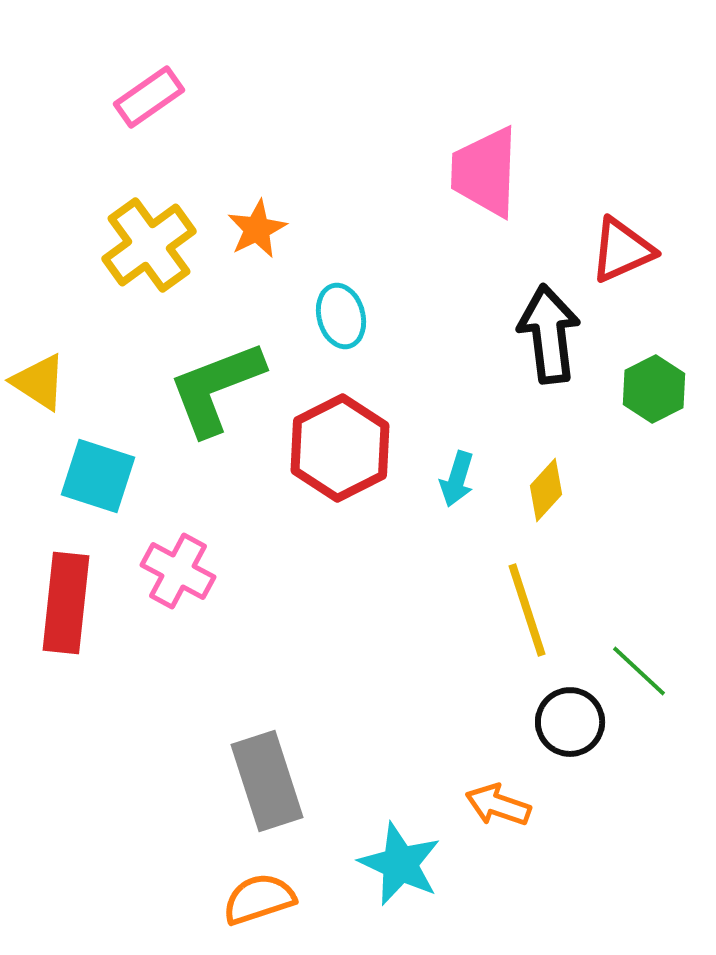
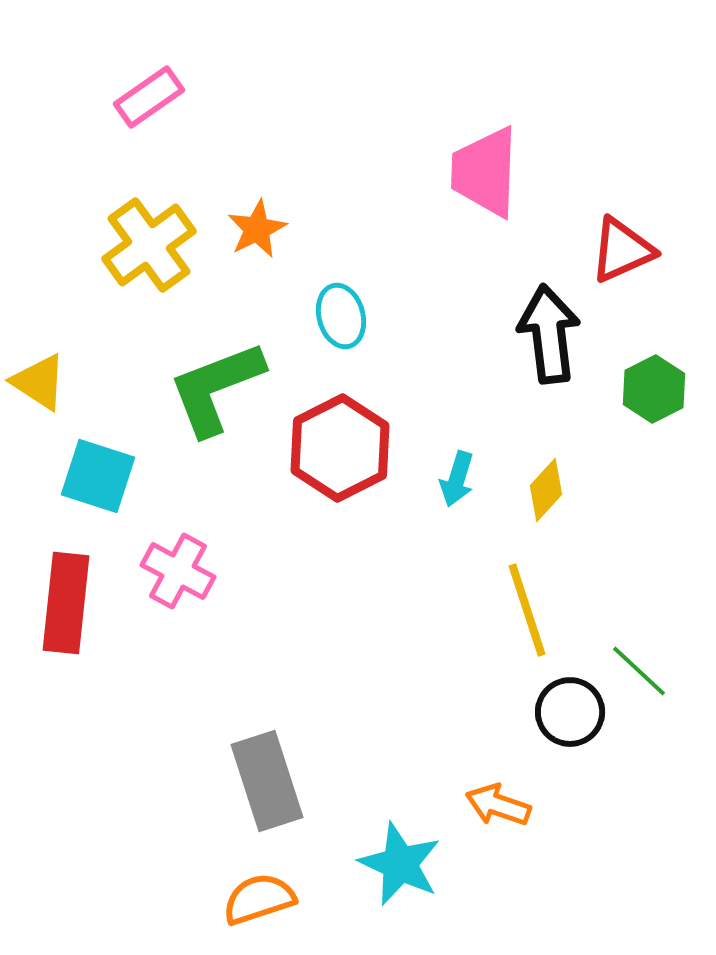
black circle: moved 10 px up
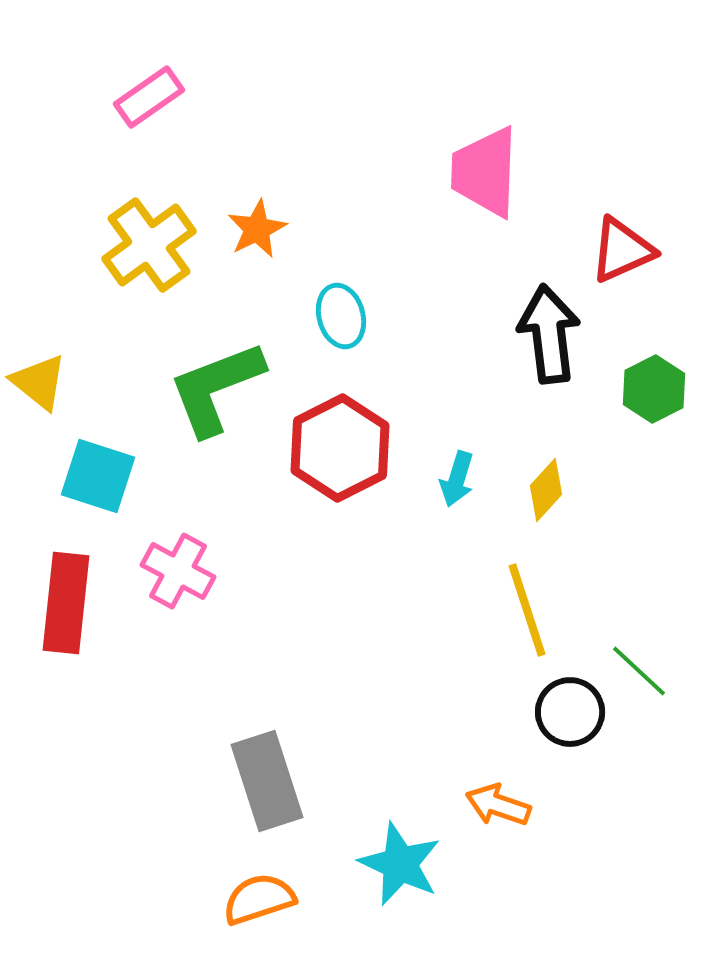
yellow triangle: rotated 6 degrees clockwise
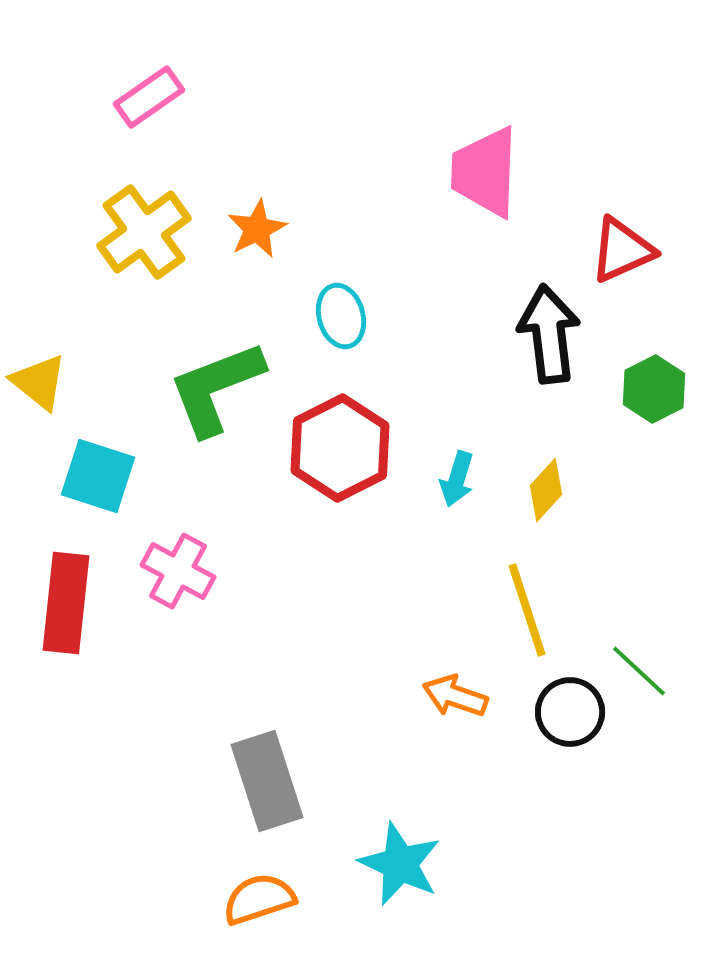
yellow cross: moved 5 px left, 13 px up
orange arrow: moved 43 px left, 109 px up
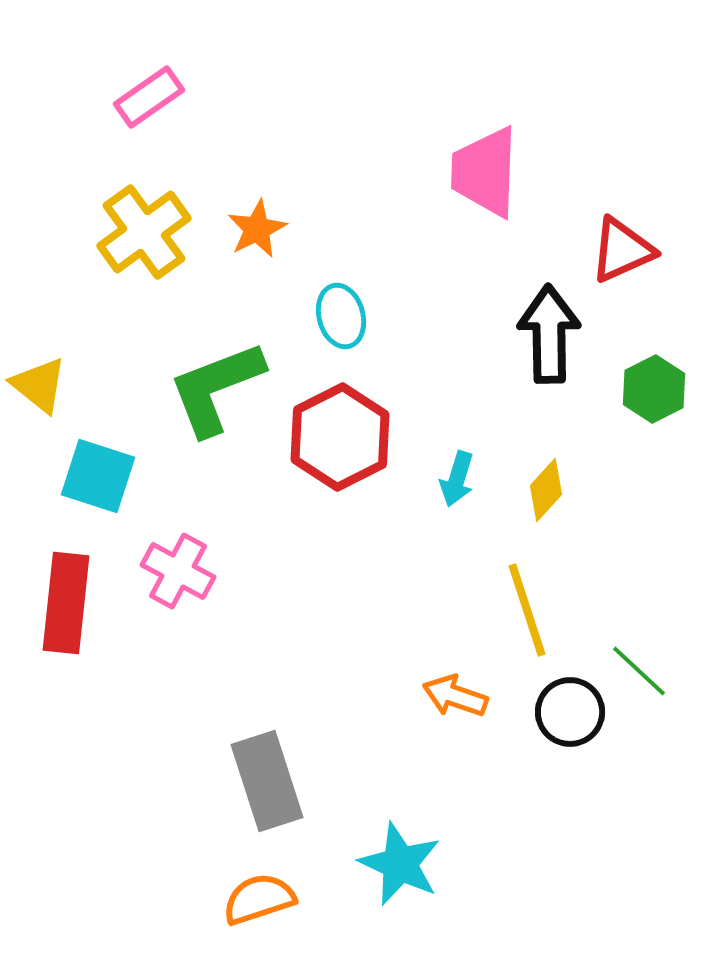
black arrow: rotated 6 degrees clockwise
yellow triangle: moved 3 px down
red hexagon: moved 11 px up
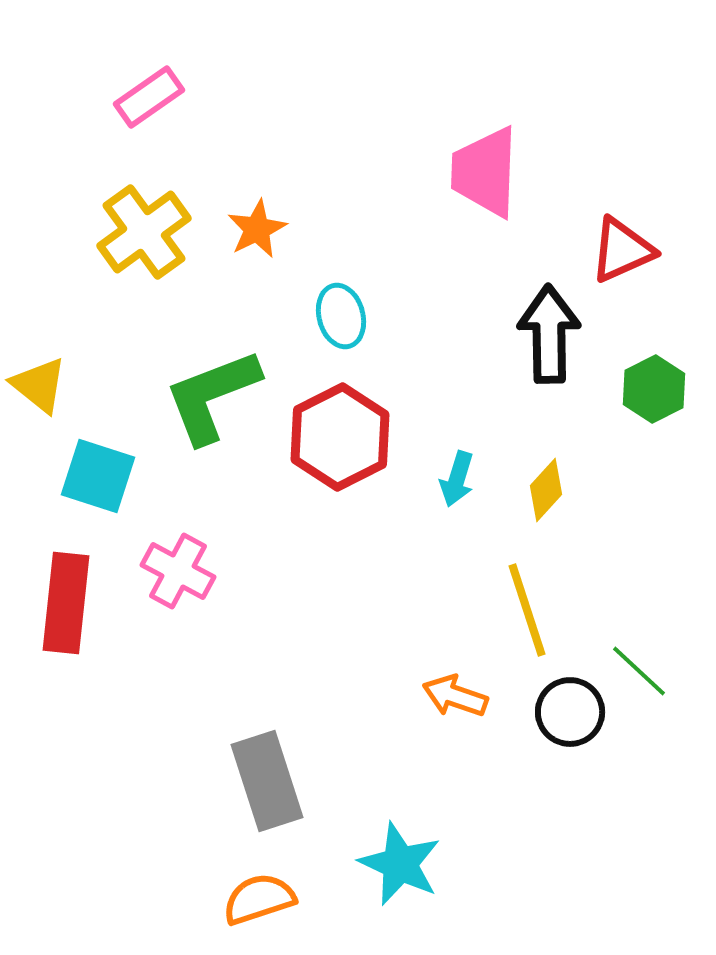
green L-shape: moved 4 px left, 8 px down
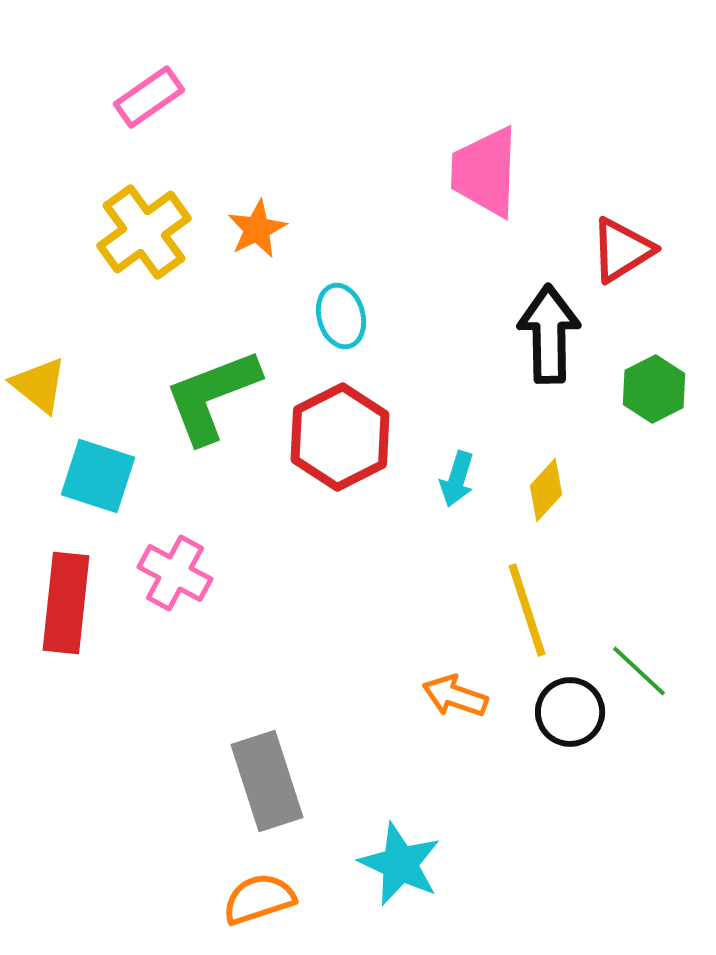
red triangle: rotated 8 degrees counterclockwise
pink cross: moved 3 px left, 2 px down
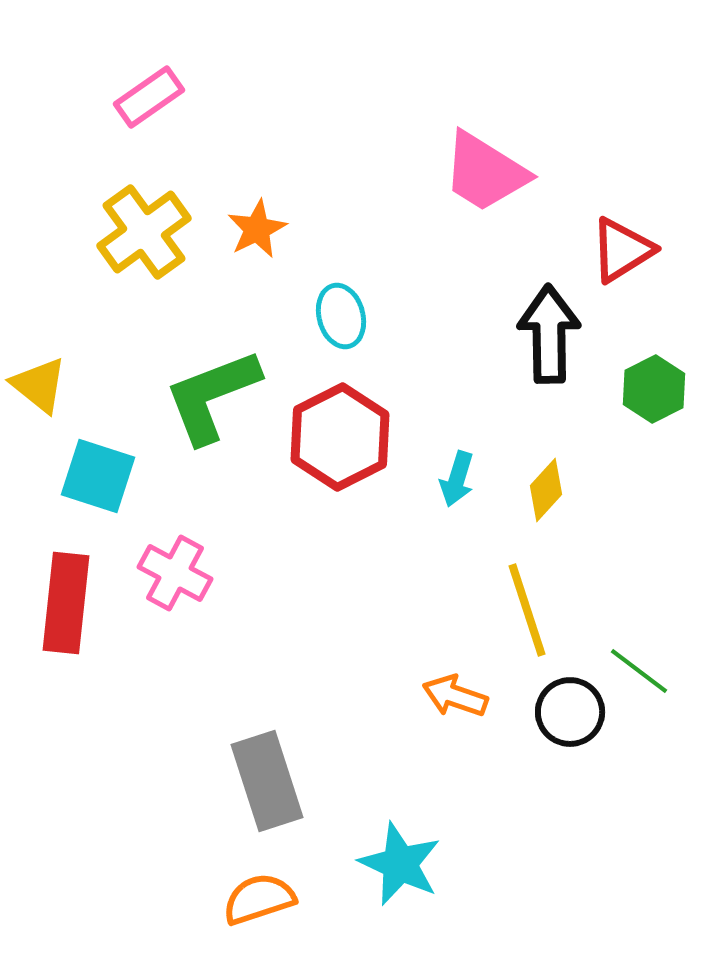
pink trapezoid: rotated 60 degrees counterclockwise
green line: rotated 6 degrees counterclockwise
